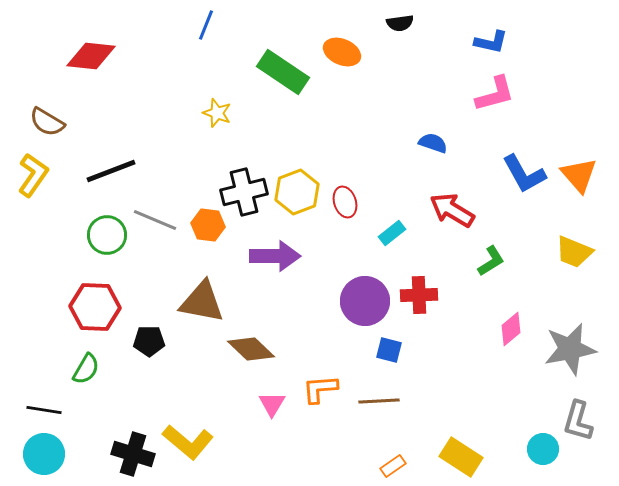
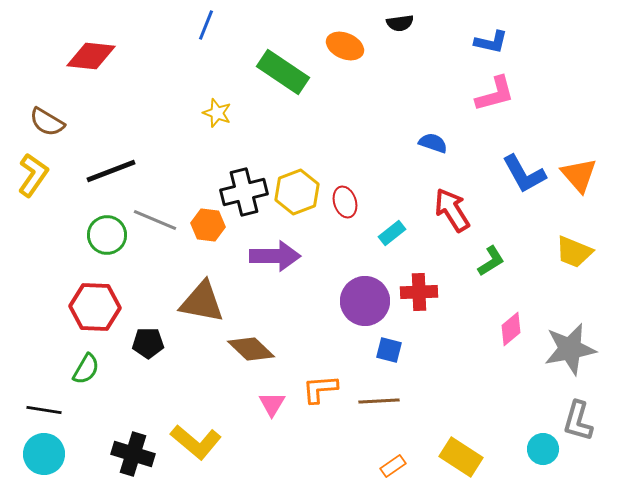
orange ellipse at (342, 52): moved 3 px right, 6 px up
red arrow at (452, 210): rotated 27 degrees clockwise
red cross at (419, 295): moved 3 px up
black pentagon at (149, 341): moved 1 px left, 2 px down
yellow L-shape at (188, 442): moved 8 px right
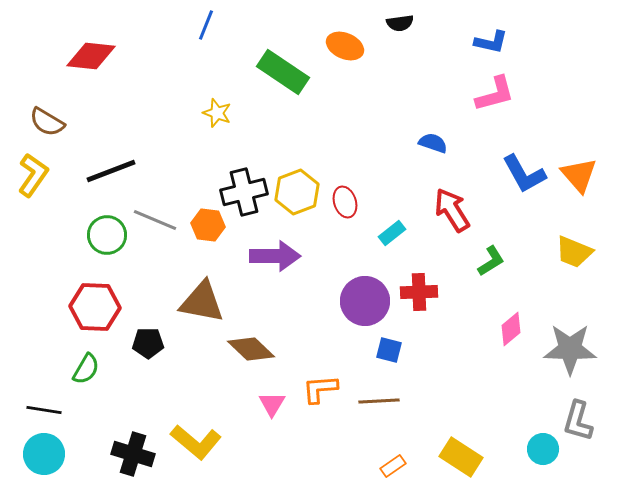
gray star at (570, 349): rotated 12 degrees clockwise
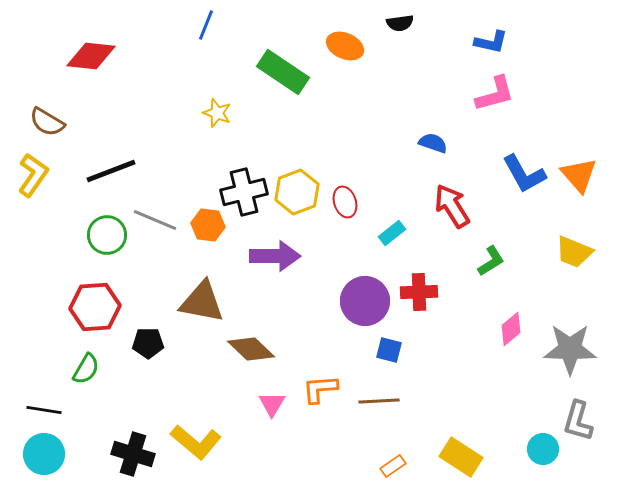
red arrow at (452, 210): moved 4 px up
red hexagon at (95, 307): rotated 6 degrees counterclockwise
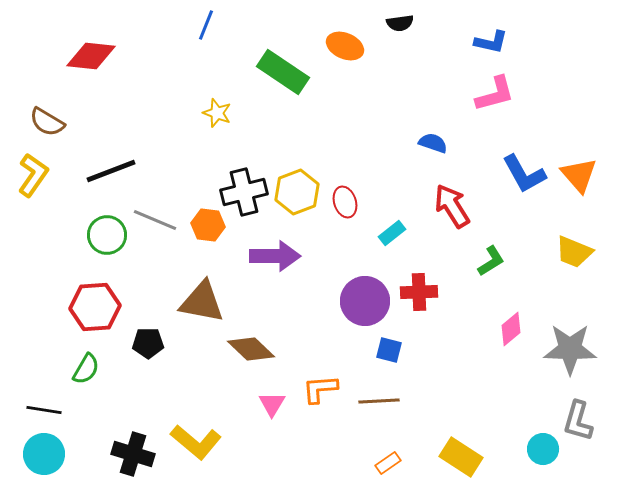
orange rectangle at (393, 466): moved 5 px left, 3 px up
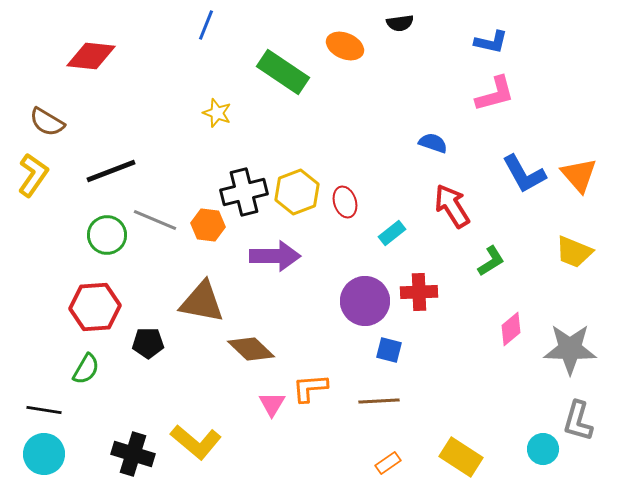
orange L-shape at (320, 389): moved 10 px left, 1 px up
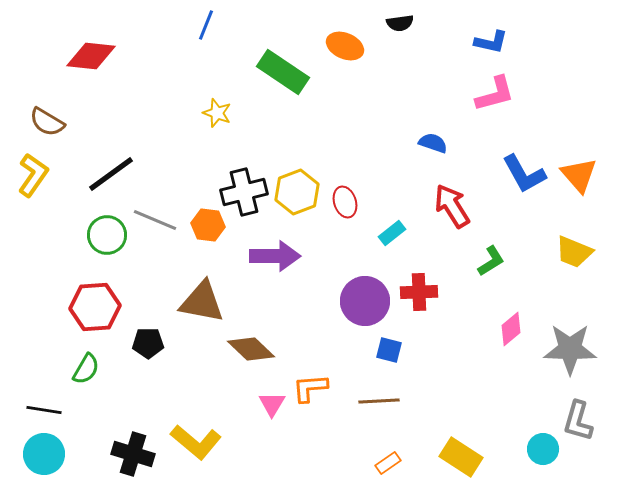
black line at (111, 171): moved 3 px down; rotated 15 degrees counterclockwise
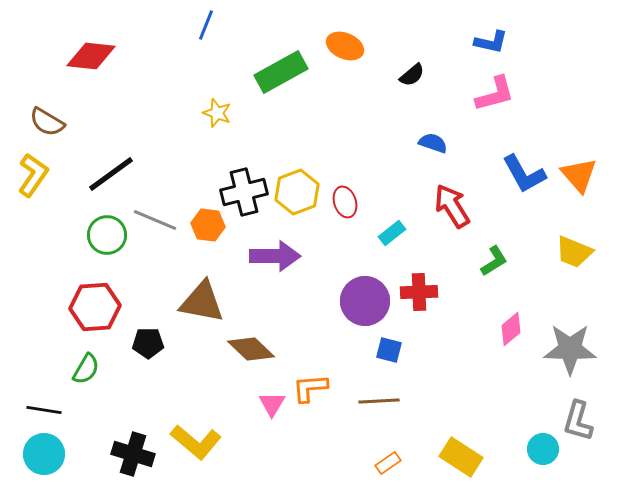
black semicircle at (400, 23): moved 12 px right, 52 px down; rotated 32 degrees counterclockwise
green rectangle at (283, 72): moved 2 px left; rotated 63 degrees counterclockwise
green L-shape at (491, 261): moved 3 px right
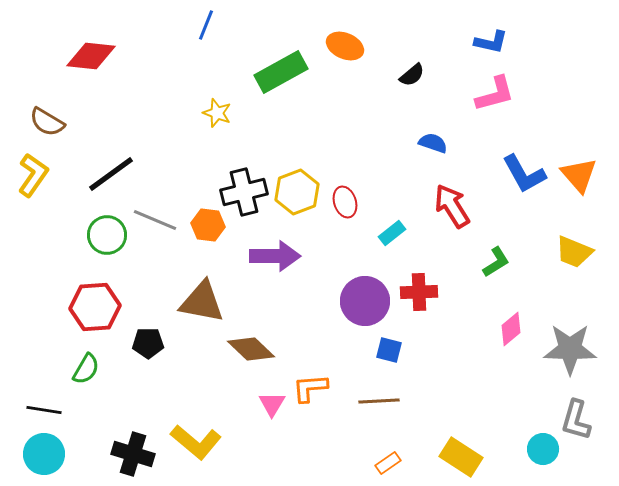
green L-shape at (494, 261): moved 2 px right, 1 px down
gray L-shape at (578, 421): moved 2 px left, 1 px up
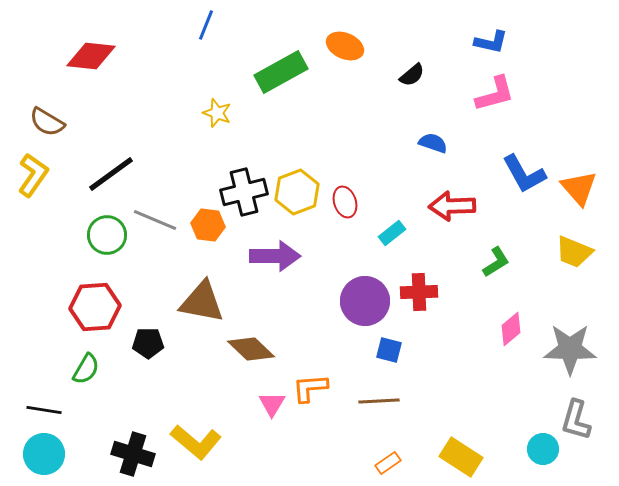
orange triangle at (579, 175): moved 13 px down
red arrow at (452, 206): rotated 60 degrees counterclockwise
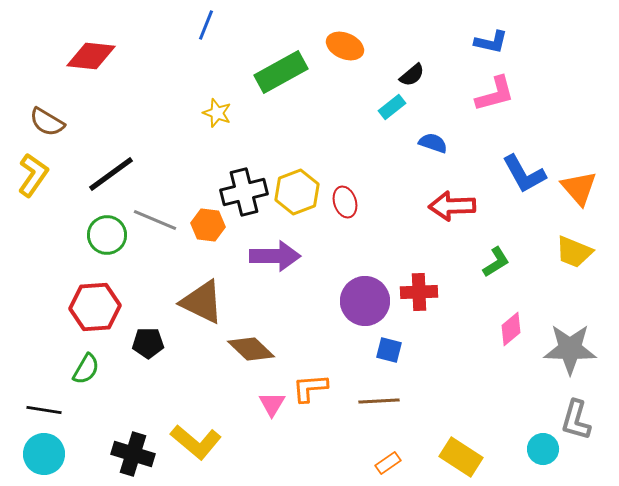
cyan rectangle at (392, 233): moved 126 px up
brown triangle at (202, 302): rotated 15 degrees clockwise
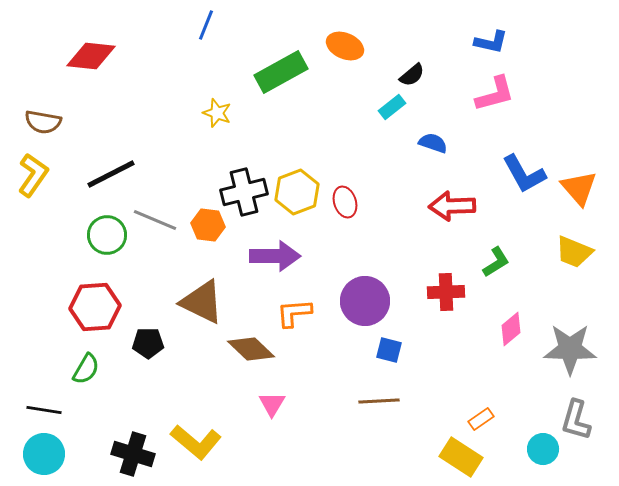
brown semicircle at (47, 122): moved 4 px left; rotated 21 degrees counterclockwise
black line at (111, 174): rotated 9 degrees clockwise
red cross at (419, 292): moved 27 px right
orange L-shape at (310, 388): moved 16 px left, 75 px up
orange rectangle at (388, 463): moved 93 px right, 44 px up
